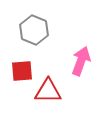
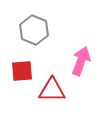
red triangle: moved 4 px right, 1 px up
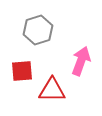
gray hexagon: moved 4 px right; rotated 20 degrees clockwise
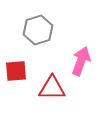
red square: moved 6 px left
red triangle: moved 2 px up
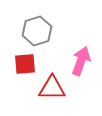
gray hexagon: moved 1 px left, 1 px down
red square: moved 9 px right, 7 px up
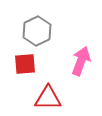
gray hexagon: rotated 8 degrees counterclockwise
red triangle: moved 4 px left, 10 px down
